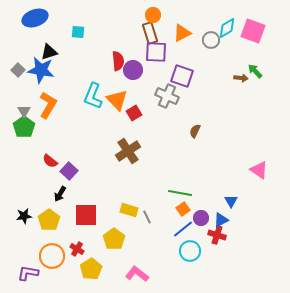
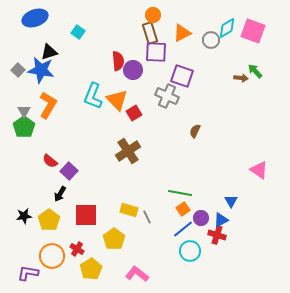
cyan square at (78, 32): rotated 32 degrees clockwise
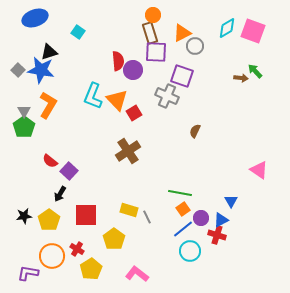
gray circle at (211, 40): moved 16 px left, 6 px down
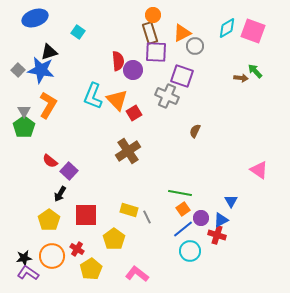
black star at (24, 216): moved 42 px down
purple L-shape at (28, 273): rotated 25 degrees clockwise
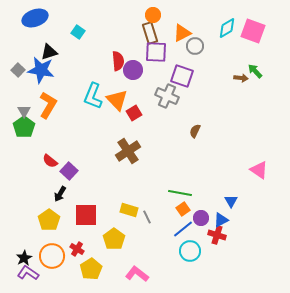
black star at (24, 258): rotated 21 degrees counterclockwise
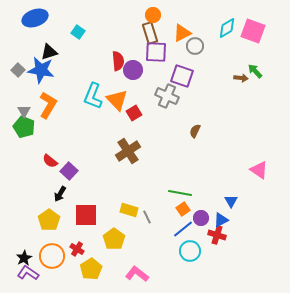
green pentagon at (24, 127): rotated 15 degrees counterclockwise
